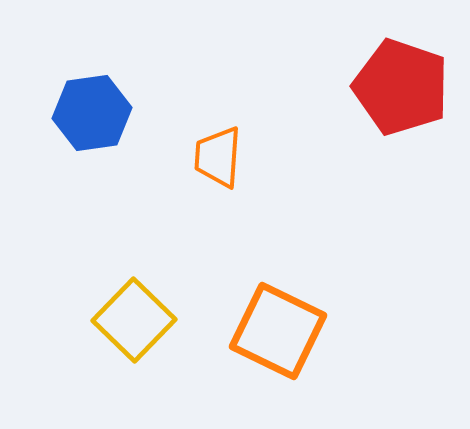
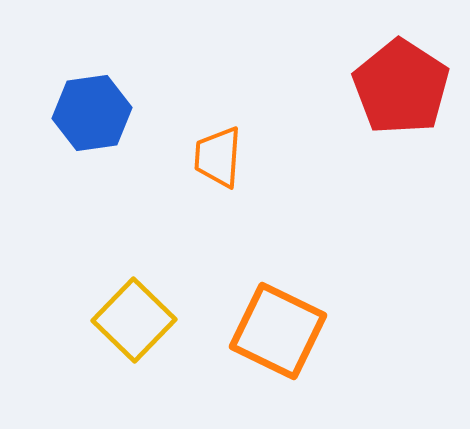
red pentagon: rotated 14 degrees clockwise
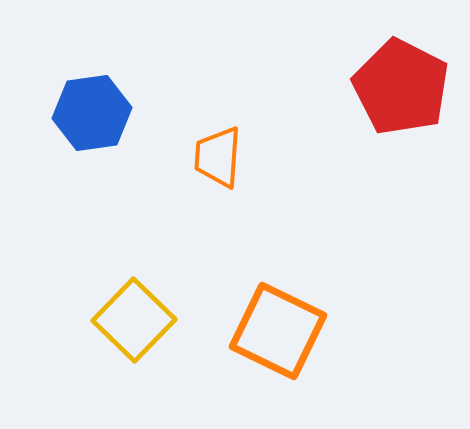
red pentagon: rotated 6 degrees counterclockwise
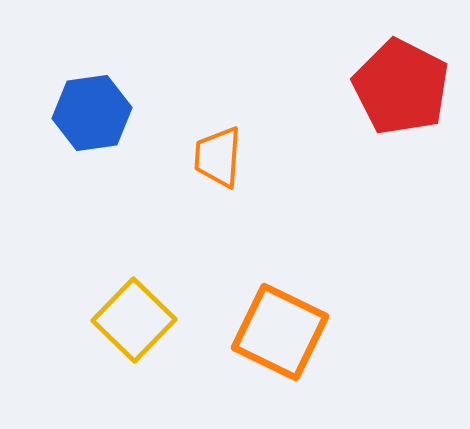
orange square: moved 2 px right, 1 px down
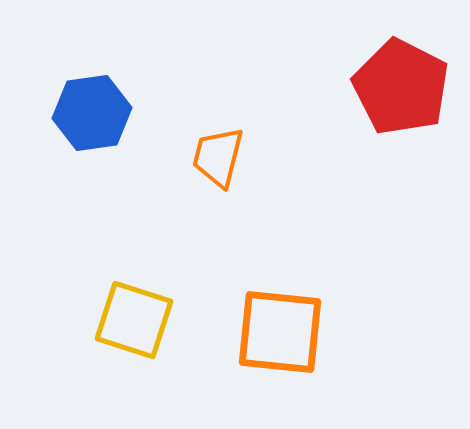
orange trapezoid: rotated 10 degrees clockwise
yellow square: rotated 26 degrees counterclockwise
orange square: rotated 20 degrees counterclockwise
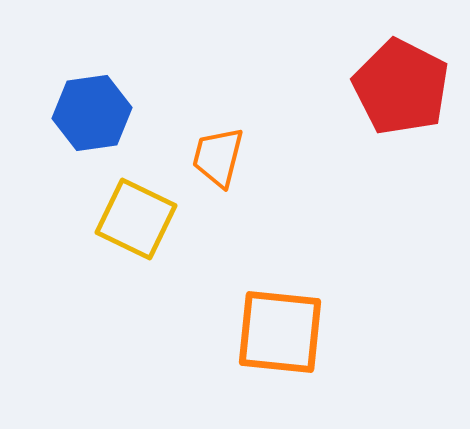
yellow square: moved 2 px right, 101 px up; rotated 8 degrees clockwise
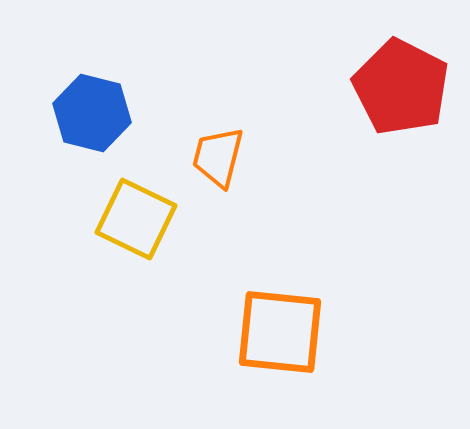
blue hexagon: rotated 22 degrees clockwise
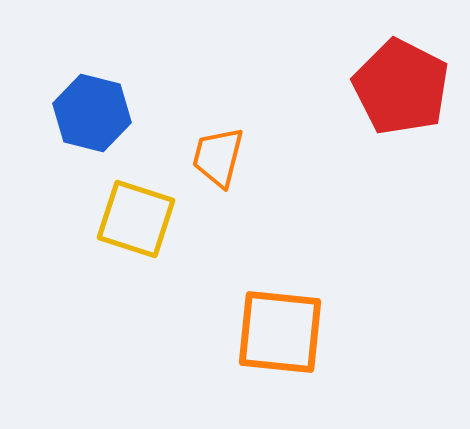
yellow square: rotated 8 degrees counterclockwise
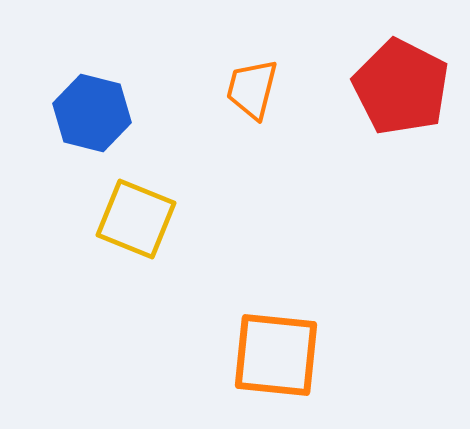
orange trapezoid: moved 34 px right, 68 px up
yellow square: rotated 4 degrees clockwise
orange square: moved 4 px left, 23 px down
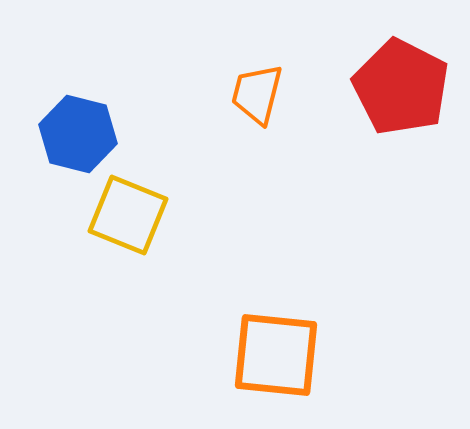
orange trapezoid: moved 5 px right, 5 px down
blue hexagon: moved 14 px left, 21 px down
yellow square: moved 8 px left, 4 px up
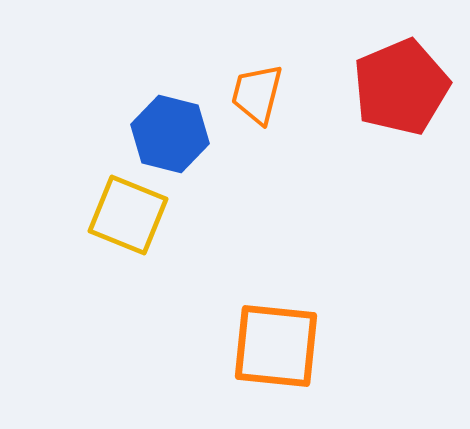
red pentagon: rotated 22 degrees clockwise
blue hexagon: moved 92 px right
orange square: moved 9 px up
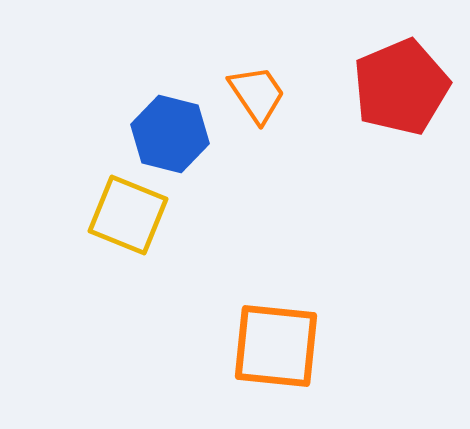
orange trapezoid: rotated 132 degrees clockwise
